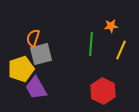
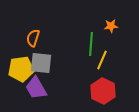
yellow line: moved 19 px left, 10 px down
gray square: moved 9 px down; rotated 20 degrees clockwise
yellow pentagon: rotated 10 degrees clockwise
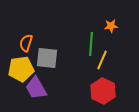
orange semicircle: moved 7 px left, 5 px down
gray square: moved 6 px right, 5 px up
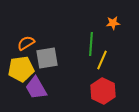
orange star: moved 2 px right, 3 px up
orange semicircle: rotated 42 degrees clockwise
gray square: rotated 15 degrees counterclockwise
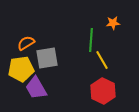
green line: moved 4 px up
yellow line: rotated 54 degrees counterclockwise
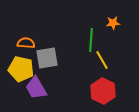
orange semicircle: rotated 36 degrees clockwise
yellow pentagon: rotated 20 degrees clockwise
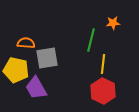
green line: rotated 10 degrees clockwise
yellow line: moved 1 px right, 4 px down; rotated 36 degrees clockwise
yellow pentagon: moved 5 px left, 1 px down
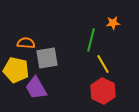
yellow line: rotated 36 degrees counterclockwise
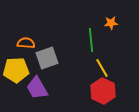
orange star: moved 2 px left
green line: rotated 20 degrees counterclockwise
gray square: rotated 10 degrees counterclockwise
yellow line: moved 1 px left, 4 px down
yellow pentagon: rotated 15 degrees counterclockwise
purple trapezoid: moved 1 px right
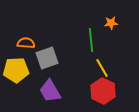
purple trapezoid: moved 13 px right, 3 px down
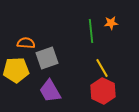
green line: moved 9 px up
